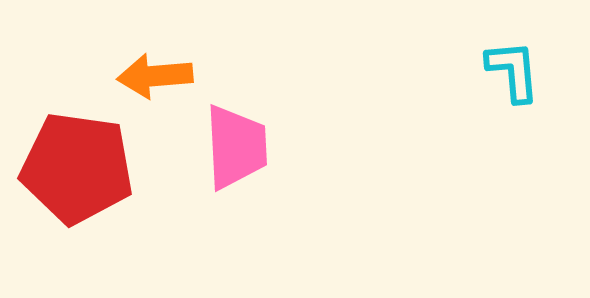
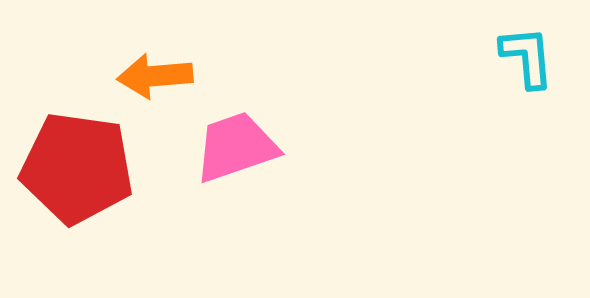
cyan L-shape: moved 14 px right, 14 px up
pink trapezoid: rotated 106 degrees counterclockwise
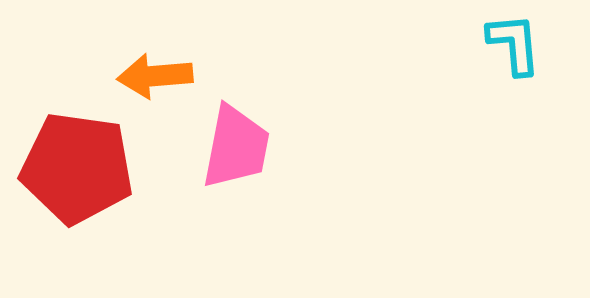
cyan L-shape: moved 13 px left, 13 px up
pink trapezoid: rotated 120 degrees clockwise
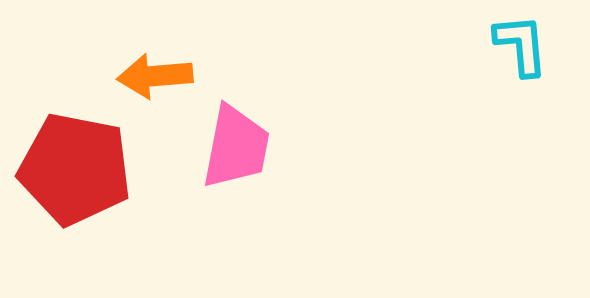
cyan L-shape: moved 7 px right, 1 px down
red pentagon: moved 2 px left, 1 px down; rotated 3 degrees clockwise
